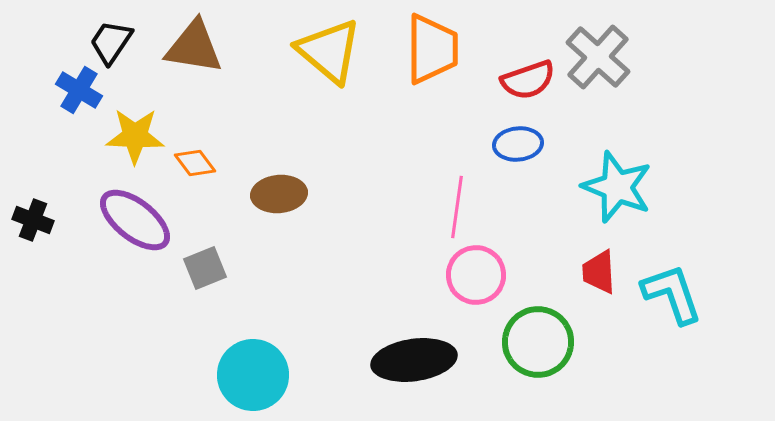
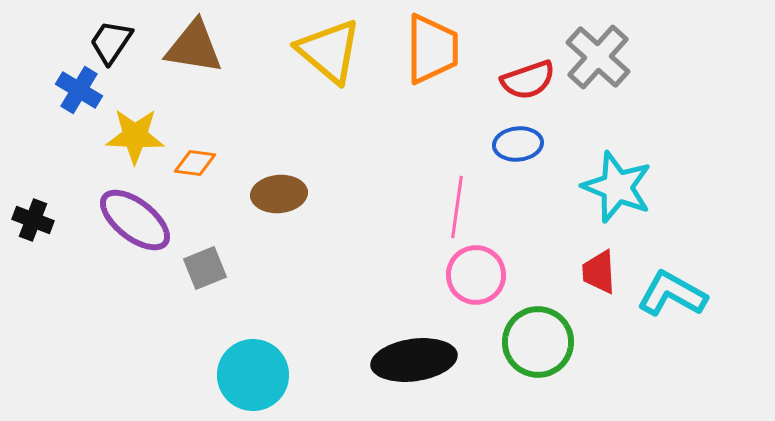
orange diamond: rotated 45 degrees counterclockwise
cyan L-shape: rotated 42 degrees counterclockwise
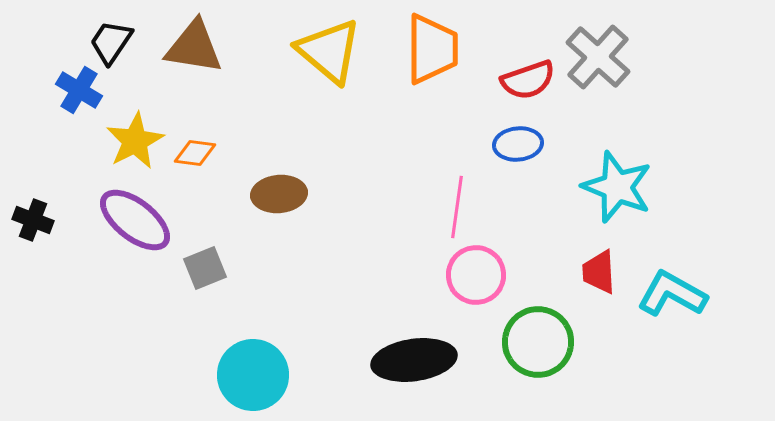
yellow star: moved 5 px down; rotated 30 degrees counterclockwise
orange diamond: moved 10 px up
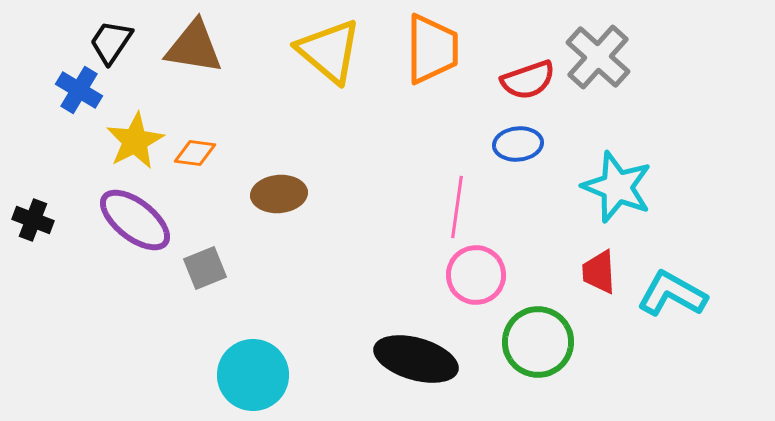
black ellipse: moved 2 px right, 1 px up; rotated 24 degrees clockwise
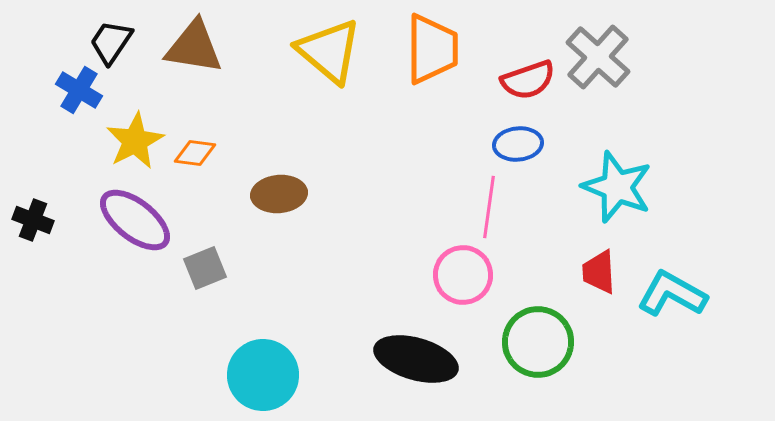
pink line: moved 32 px right
pink circle: moved 13 px left
cyan circle: moved 10 px right
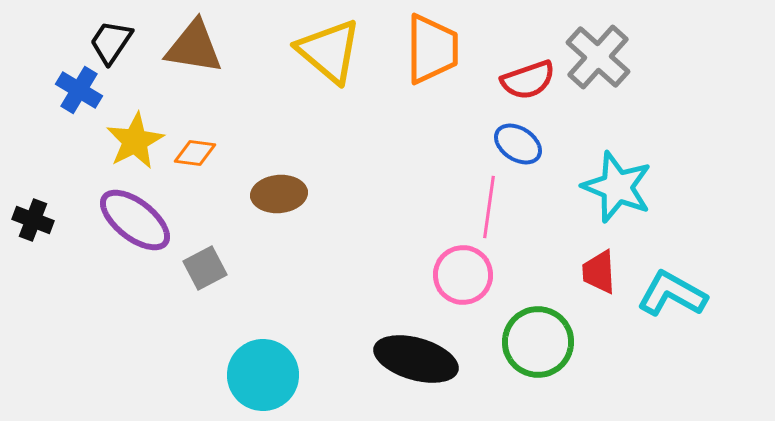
blue ellipse: rotated 39 degrees clockwise
gray square: rotated 6 degrees counterclockwise
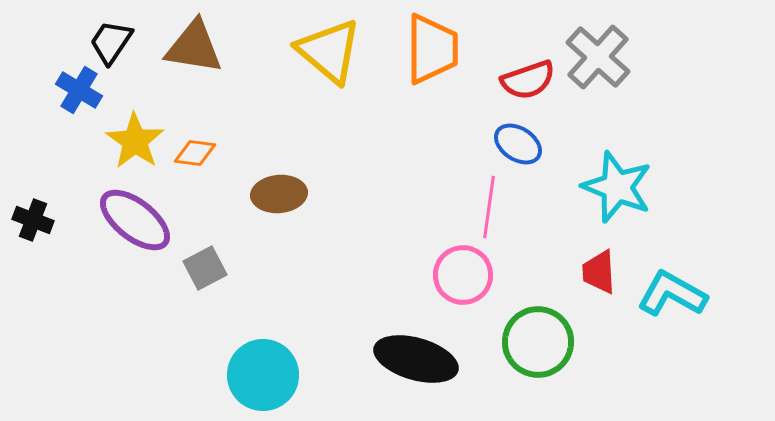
yellow star: rotated 10 degrees counterclockwise
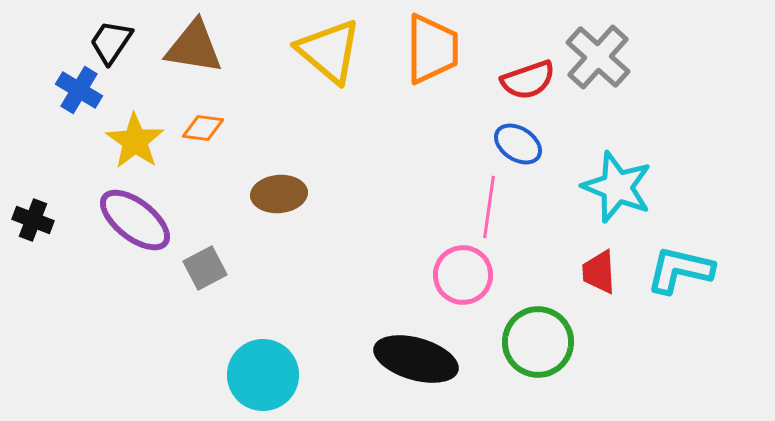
orange diamond: moved 8 px right, 25 px up
cyan L-shape: moved 8 px right, 24 px up; rotated 16 degrees counterclockwise
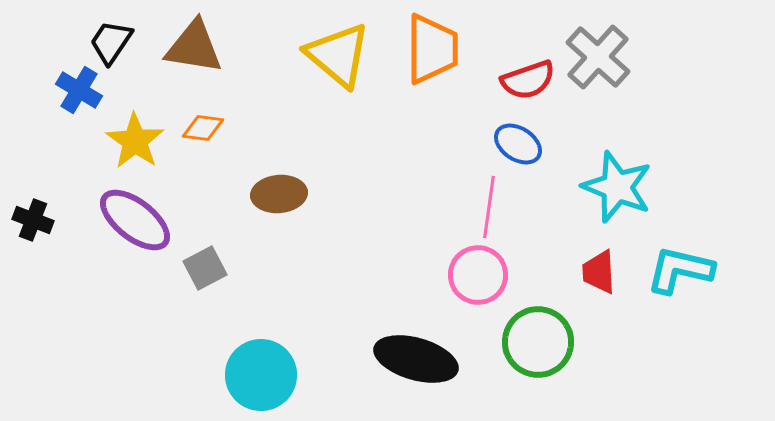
yellow triangle: moved 9 px right, 4 px down
pink circle: moved 15 px right
cyan circle: moved 2 px left
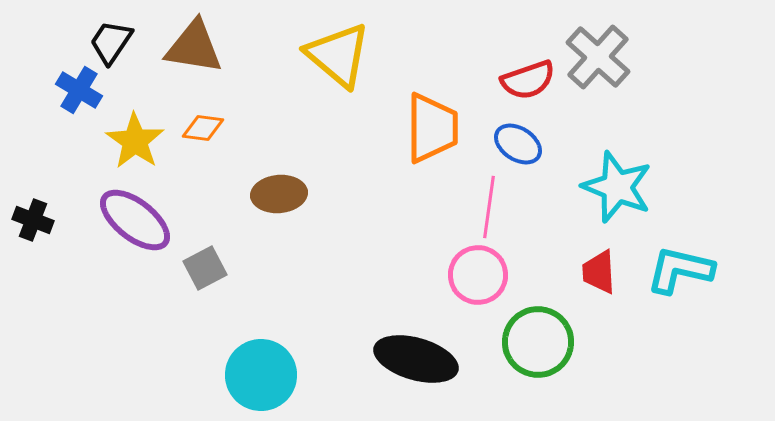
orange trapezoid: moved 79 px down
